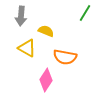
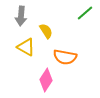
green line: rotated 18 degrees clockwise
yellow semicircle: rotated 35 degrees clockwise
yellow triangle: moved 1 px left, 1 px up
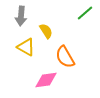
orange semicircle: rotated 50 degrees clockwise
pink diamond: rotated 50 degrees clockwise
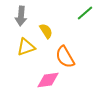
yellow triangle: rotated 48 degrees counterclockwise
pink diamond: moved 2 px right
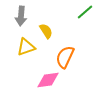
green line: moved 1 px up
orange semicircle: rotated 55 degrees clockwise
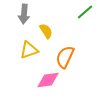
gray arrow: moved 3 px right, 2 px up
yellow triangle: moved 3 px right, 3 px down
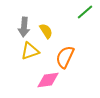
gray arrow: moved 13 px down
yellow triangle: moved 1 px right, 1 px down
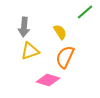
yellow semicircle: moved 14 px right, 1 px down
pink diamond: rotated 25 degrees clockwise
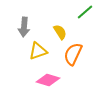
yellow triangle: moved 8 px right
orange semicircle: moved 8 px right, 3 px up
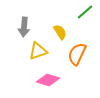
orange semicircle: moved 4 px right
